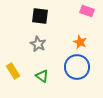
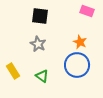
blue circle: moved 2 px up
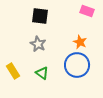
green triangle: moved 3 px up
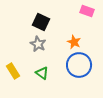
black square: moved 1 px right, 6 px down; rotated 18 degrees clockwise
orange star: moved 6 px left
blue circle: moved 2 px right
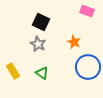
blue circle: moved 9 px right, 2 px down
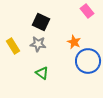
pink rectangle: rotated 32 degrees clockwise
gray star: rotated 21 degrees counterclockwise
blue circle: moved 6 px up
yellow rectangle: moved 25 px up
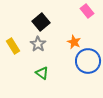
black square: rotated 24 degrees clockwise
gray star: rotated 28 degrees clockwise
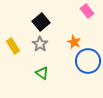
gray star: moved 2 px right
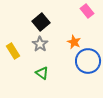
yellow rectangle: moved 5 px down
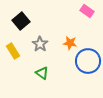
pink rectangle: rotated 16 degrees counterclockwise
black square: moved 20 px left, 1 px up
orange star: moved 4 px left, 1 px down; rotated 16 degrees counterclockwise
